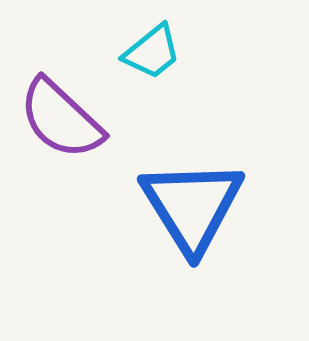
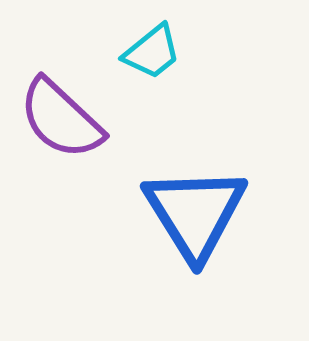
blue triangle: moved 3 px right, 7 px down
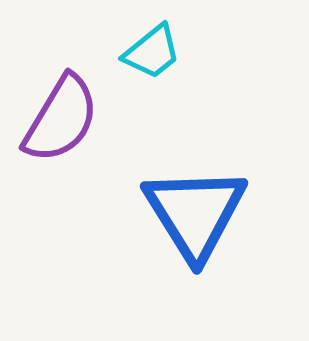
purple semicircle: rotated 102 degrees counterclockwise
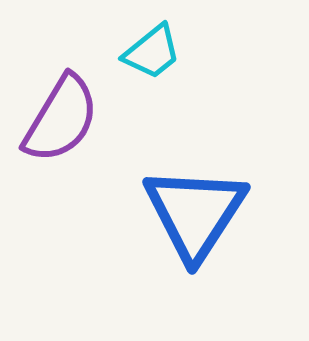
blue triangle: rotated 5 degrees clockwise
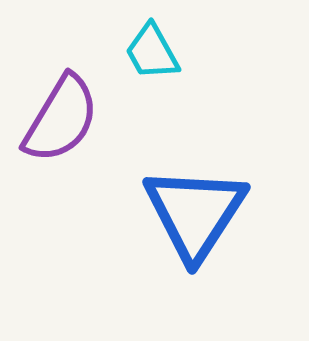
cyan trapezoid: rotated 100 degrees clockwise
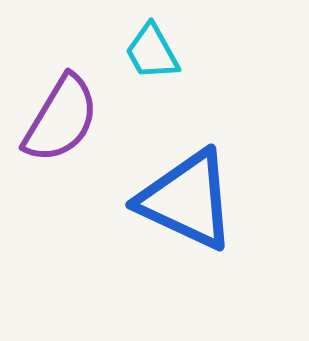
blue triangle: moved 8 px left, 13 px up; rotated 38 degrees counterclockwise
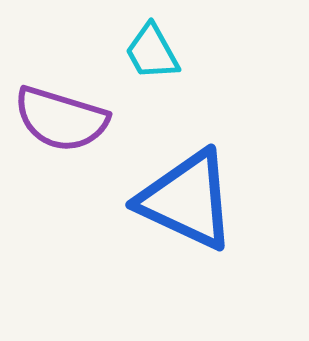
purple semicircle: rotated 76 degrees clockwise
